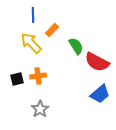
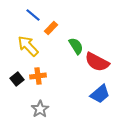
blue line: rotated 49 degrees counterclockwise
orange rectangle: moved 1 px left, 2 px up
yellow arrow: moved 3 px left, 3 px down
black square: rotated 24 degrees counterclockwise
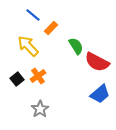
orange cross: rotated 28 degrees counterclockwise
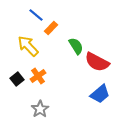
blue line: moved 3 px right
